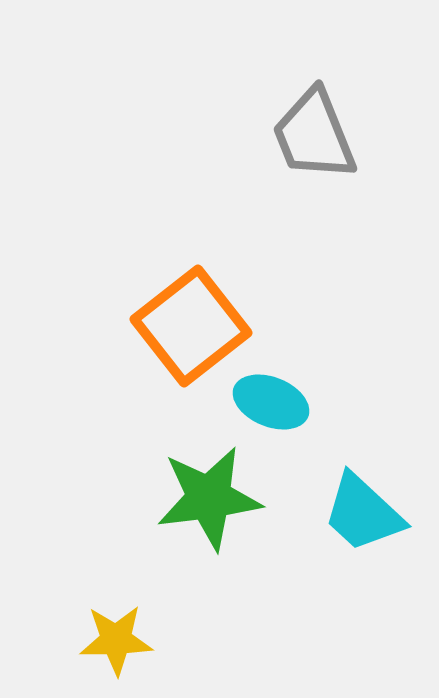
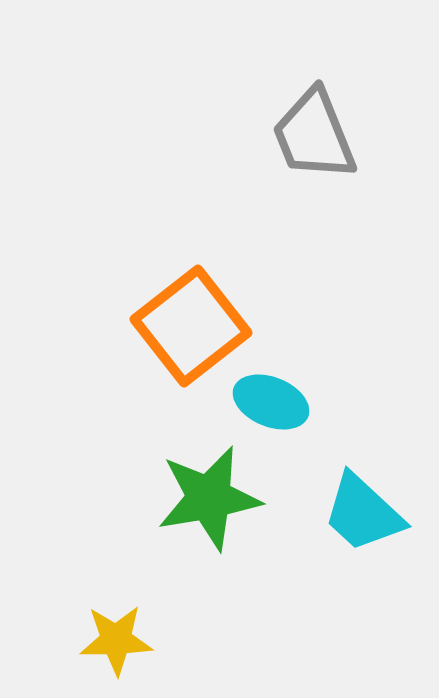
green star: rotated 3 degrees counterclockwise
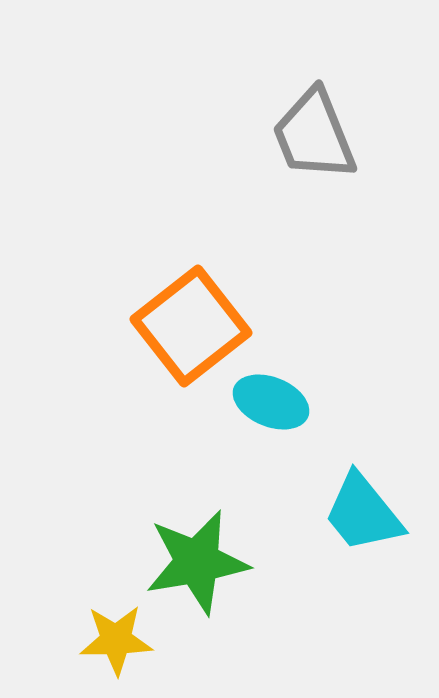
green star: moved 12 px left, 64 px down
cyan trapezoid: rotated 8 degrees clockwise
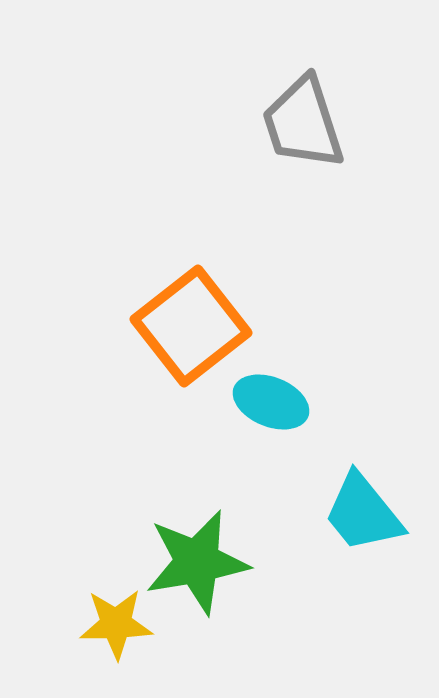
gray trapezoid: moved 11 px left, 12 px up; rotated 4 degrees clockwise
yellow star: moved 16 px up
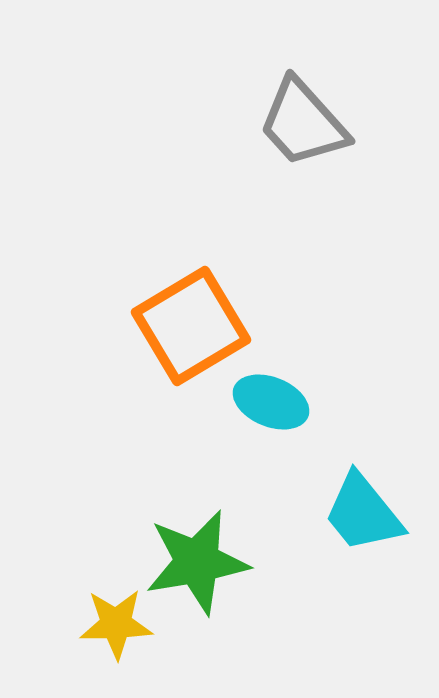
gray trapezoid: rotated 24 degrees counterclockwise
orange square: rotated 7 degrees clockwise
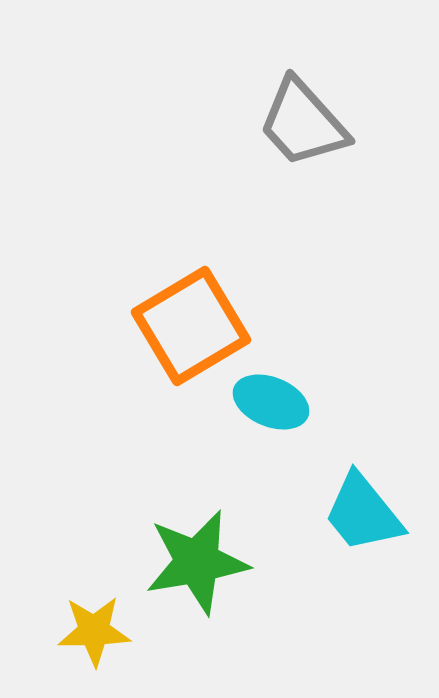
yellow star: moved 22 px left, 7 px down
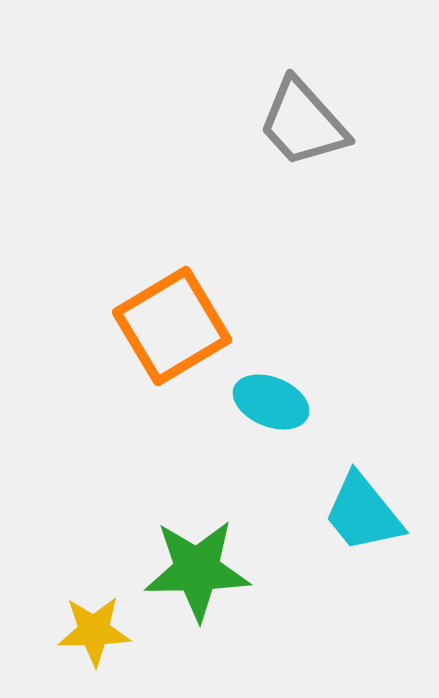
orange square: moved 19 px left
green star: moved 8 px down; rotated 9 degrees clockwise
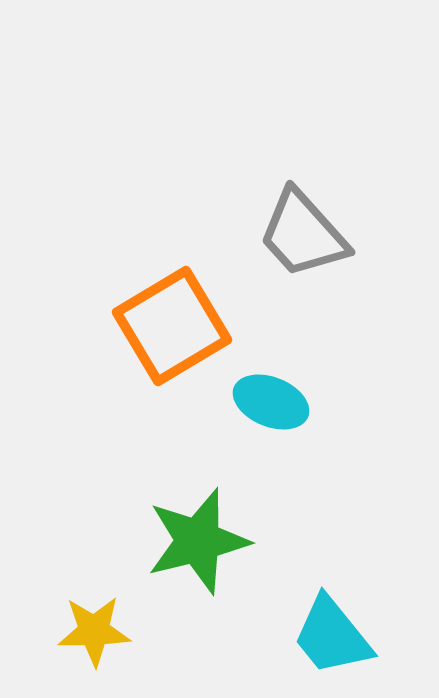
gray trapezoid: moved 111 px down
cyan trapezoid: moved 31 px left, 123 px down
green star: moved 1 px right, 29 px up; rotated 13 degrees counterclockwise
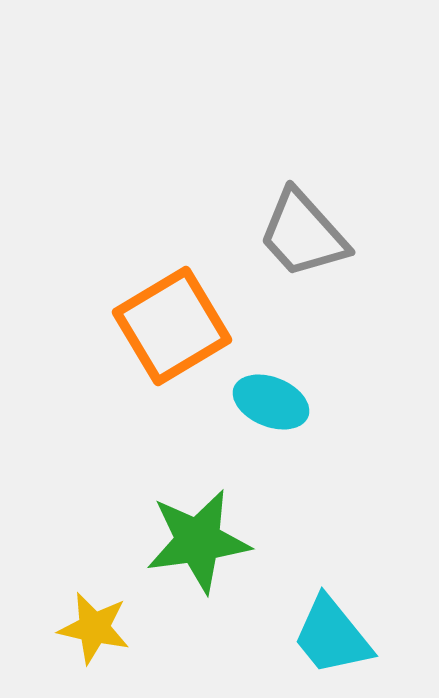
green star: rotated 6 degrees clockwise
yellow star: moved 3 px up; rotated 14 degrees clockwise
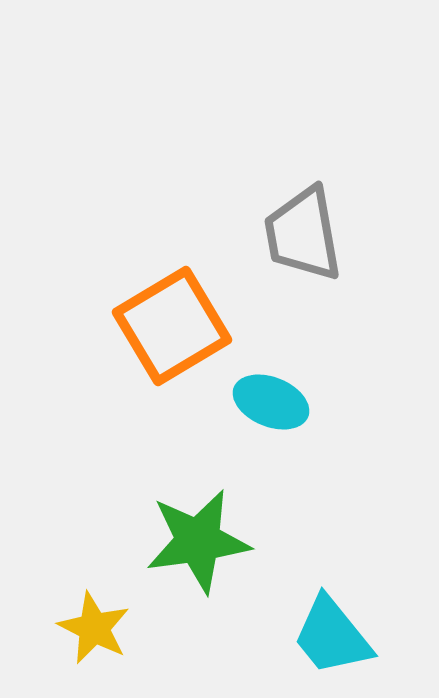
gray trapezoid: rotated 32 degrees clockwise
yellow star: rotated 14 degrees clockwise
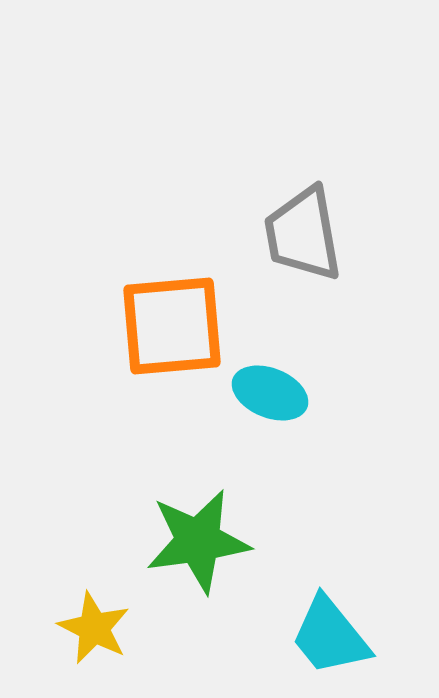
orange square: rotated 26 degrees clockwise
cyan ellipse: moved 1 px left, 9 px up
cyan trapezoid: moved 2 px left
